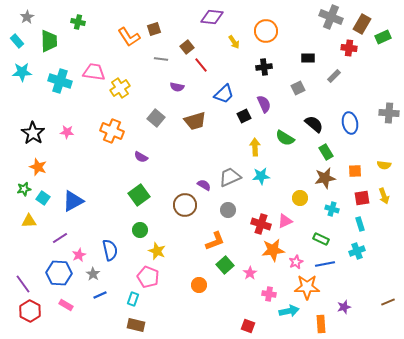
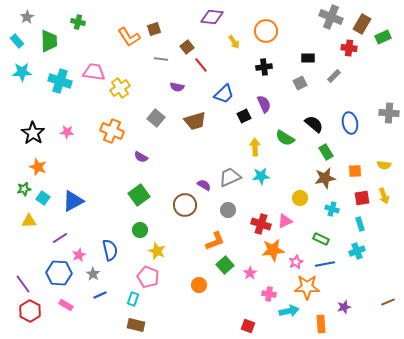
gray square at (298, 88): moved 2 px right, 5 px up
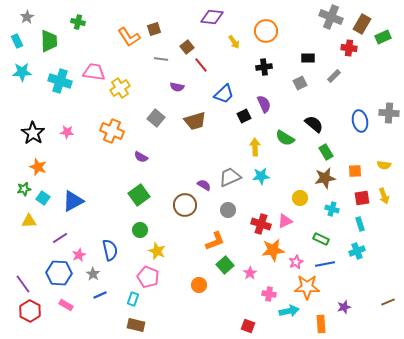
cyan rectangle at (17, 41): rotated 16 degrees clockwise
blue ellipse at (350, 123): moved 10 px right, 2 px up
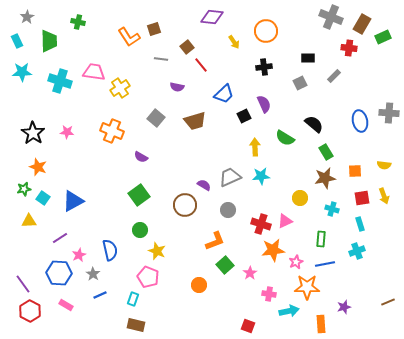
green rectangle at (321, 239): rotated 70 degrees clockwise
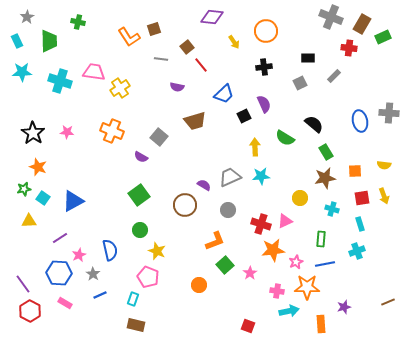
gray square at (156, 118): moved 3 px right, 19 px down
pink cross at (269, 294): moved 8 px right, 3 px up
pink rectangle at (66, 305): moved 1 px left, 2 px up
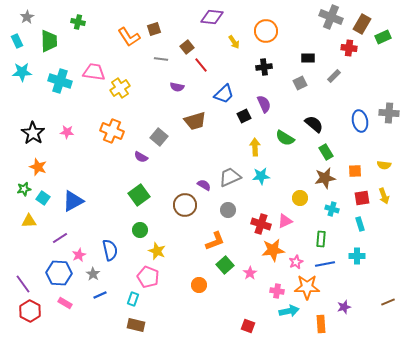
cyan cross at (357, 251): moved 5 px down; rotated 21 degrees clockwise
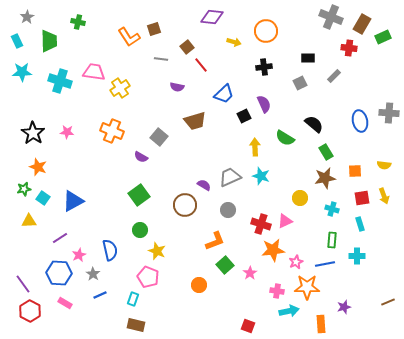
yellow arrow at (234, 42): rotated 40 degrees counterclockwise
cyan star at (261, 176): rotated 24 degrees clockwise
green rectangle at (321, 239): moved 11 px right, 1 px down
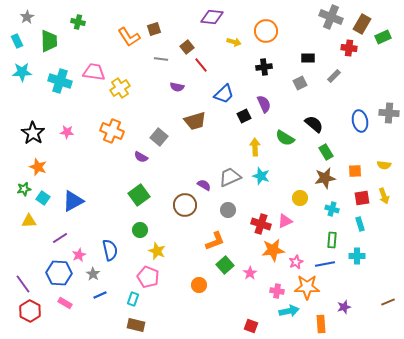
red square at (248, 326): moved 3 px right
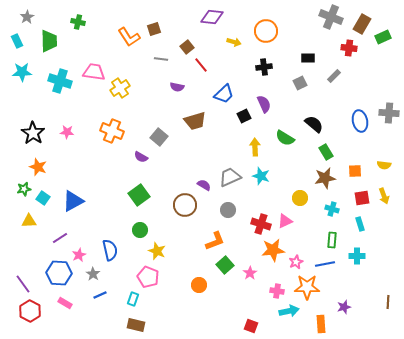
brown line at (388, 302): rotated 64 degrees counterclockwise
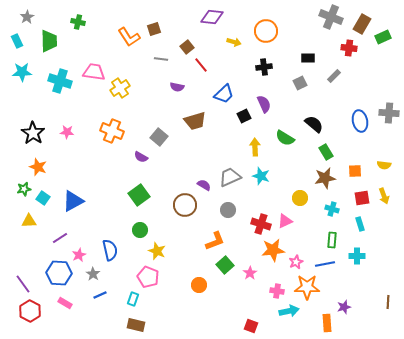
orange rectangle at (321, 324): moved 6 px right, 1 px up
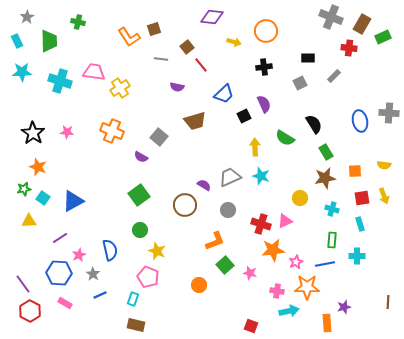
black semicircle at (314, 124): rotated 18 degrees clockwise
pink star at (250, 273): rotated 24 degrees counterclockwise
